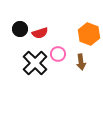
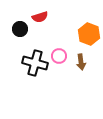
red semicircle: moved 16 px up
pink circle: moved 1 px right, 2 px down
black cross: rotated 30 degrees counterclockwise
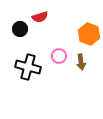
black cross: moved 7 px left, 4 px down
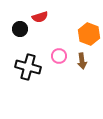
brown arrow: moved 1 px right, 1 px up
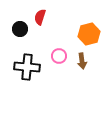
red semicircle: rotated 126 degrees clockwise
orange hexagon: rotated 25 degrees clockwise
black cross: moved 1 px left; rotated 10 degrees counterclockwise
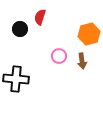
black cross: moved 11 px left, 12 px down
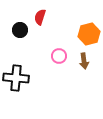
black circle: moved 1 px down
brown arrow: moved 2 px right
black cross: moved 1 px up
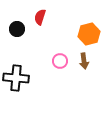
black circle: moved 3 px left, 1 px up
pink circle: moved 1 px right, 5 px down
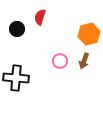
brown arrow: rotated 28 degrees clockwise
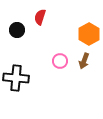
black circle: moved 1 px down
orange hexagon: rotated 15 degrees counterclockwise
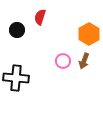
pink circle: moved 3 px right
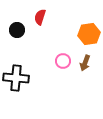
orange hexagon: rotated 20 degrees clockwise
brown arrow: moved 1 px right, 2 px down
